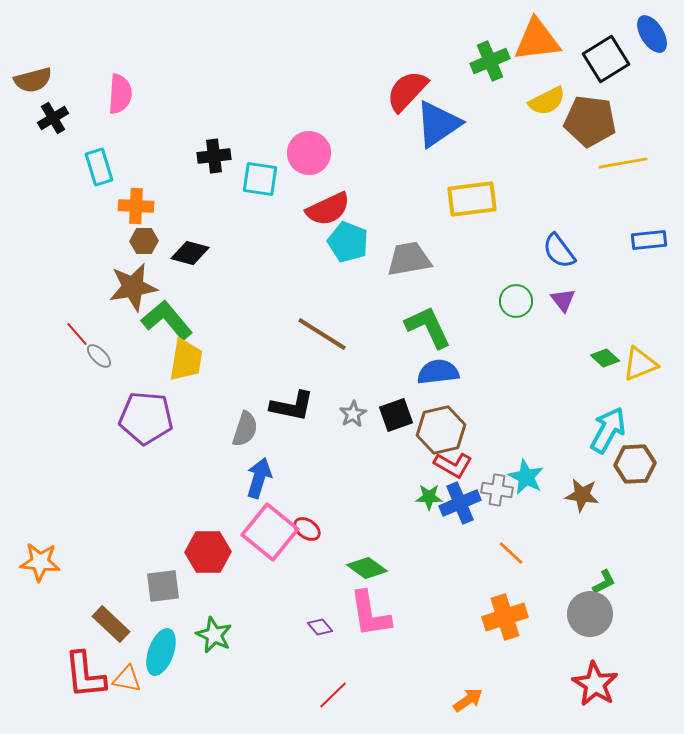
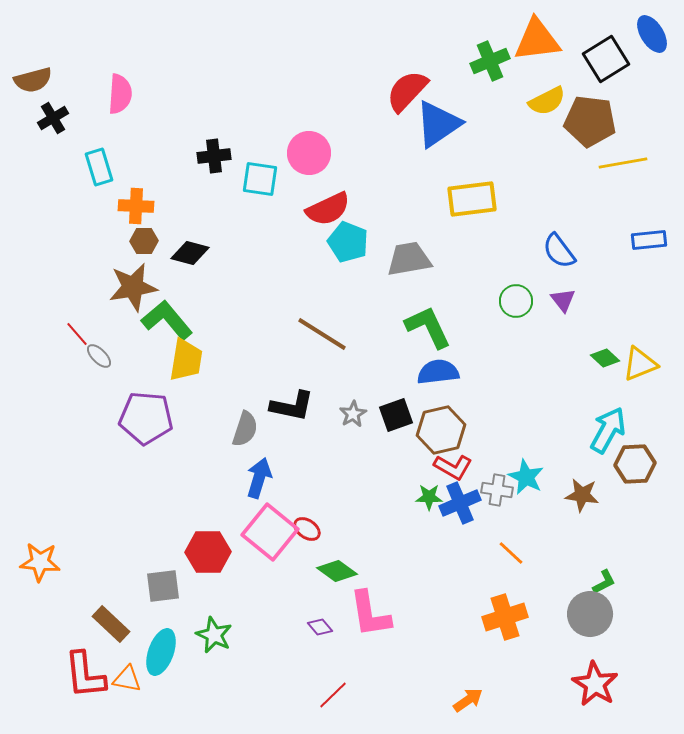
red L-shape at (453, 465): moved 2 px down
green diamond at (367, 568): moved 30 px left, 3 px down
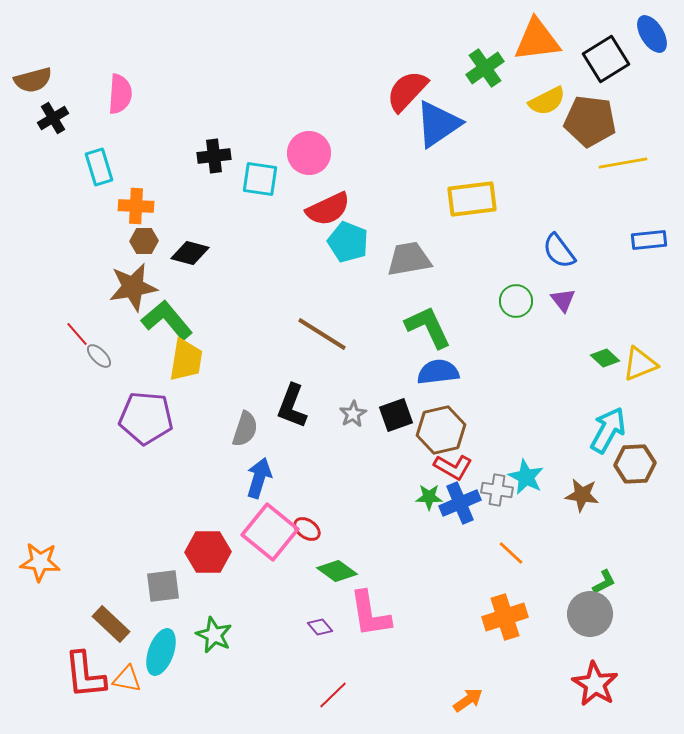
green cross at (490, 61): moved 5 px left, 7 px down; rotated 12 degrees counterclockwise
black L-shape at (292, 406): rotated 99 degrees clockwise
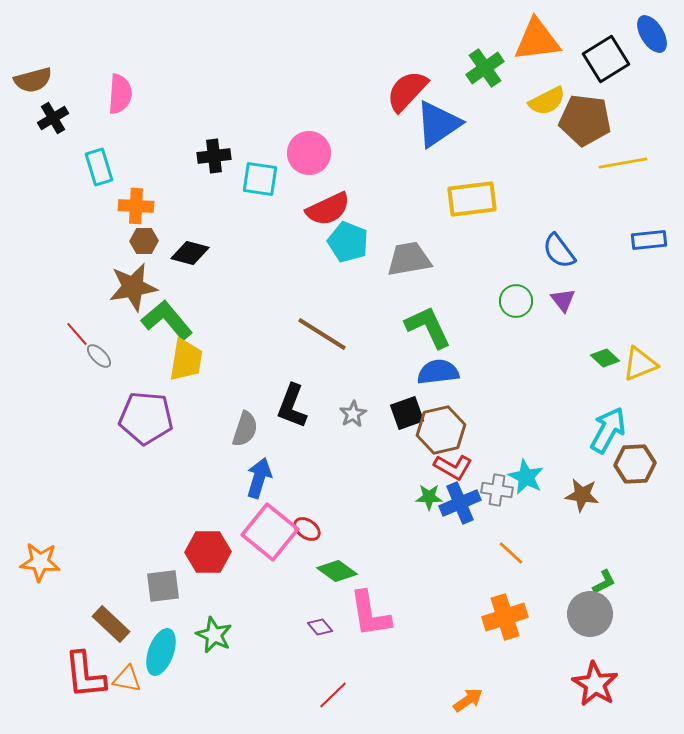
brown pentagon at (590, 121): moved 5 px left, 1 px up
black square at (396, 415): moved 11 px right, 2 px up
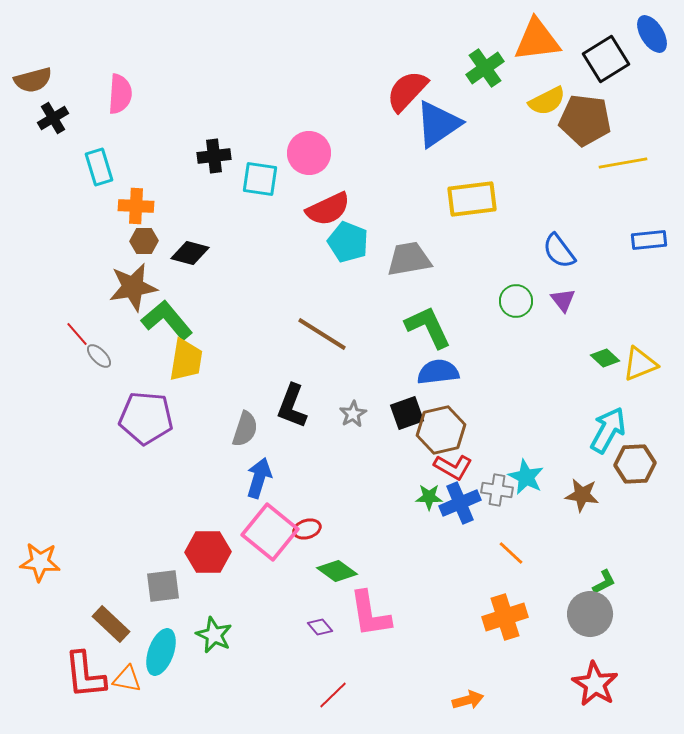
red ellipse at (307, 529): rotated 52 degrees counterclockwise
orange arrow at (468, 700): rotated 20 degrees clockwise
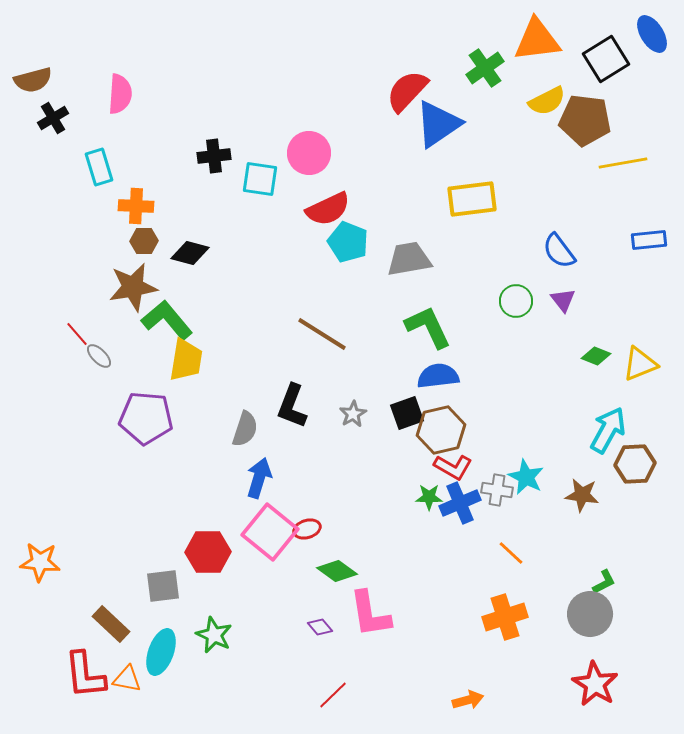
green diamond at (605, 358): moved 9 px left, 2 px up; rotated 20 degrees counterclockwise
blue semicircle at (438, 372): moved 4 px down
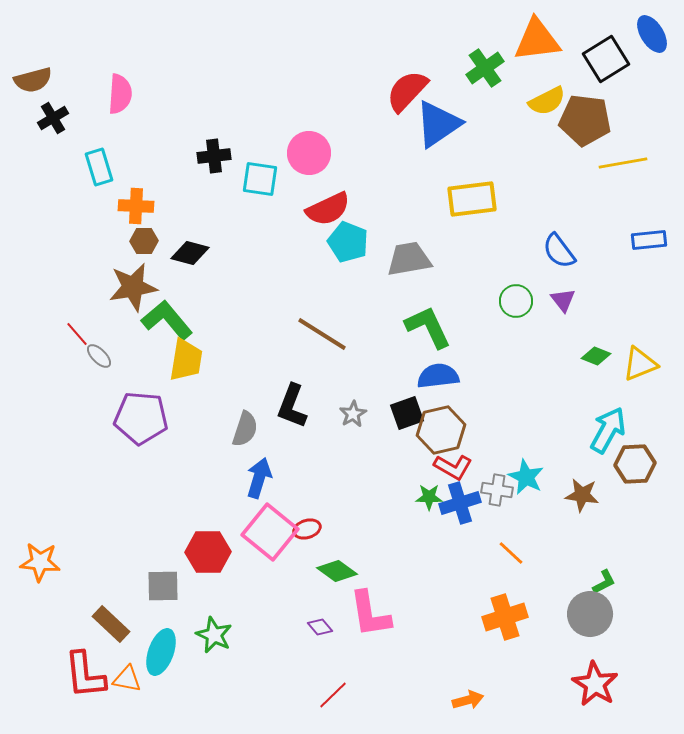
purple pentagon at (146, 418): moved 5 px left
blue cross at (460, 503): rotated 6 degrees clockwise
gray square at (163, 586): rotated 6 degrees clockwise
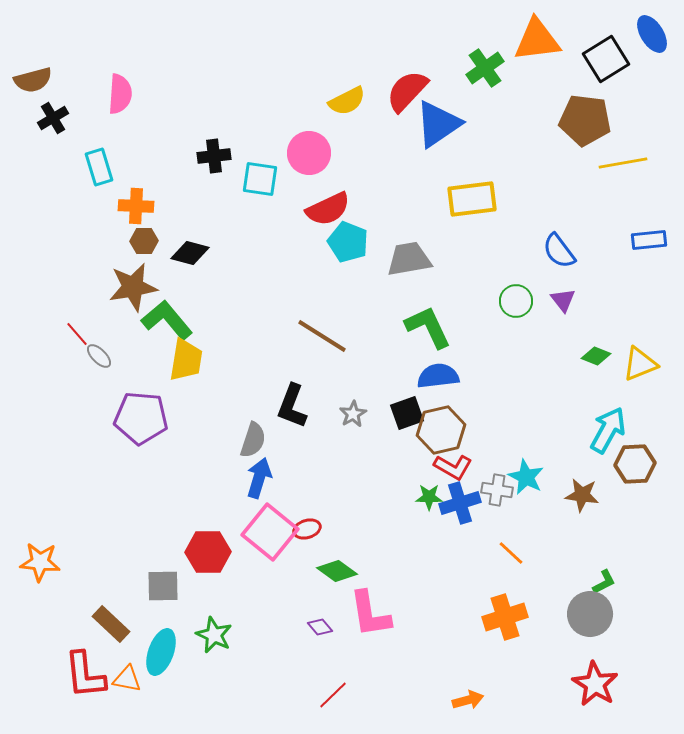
yellow semicircle at (547, 101): moved 200 px left
brown line at (322, 334): moved 2 px down
gray semicircle at (245, 429): moved 8 px right, 11 px down
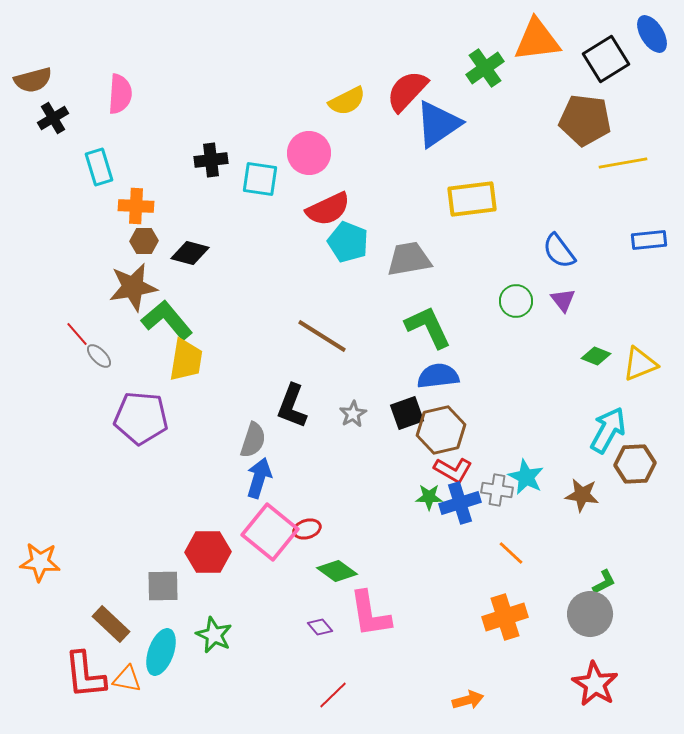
black cross at (214, 156): moved 3 px left, 4 px down
red L-shape at (453, 467): moved 3 px down
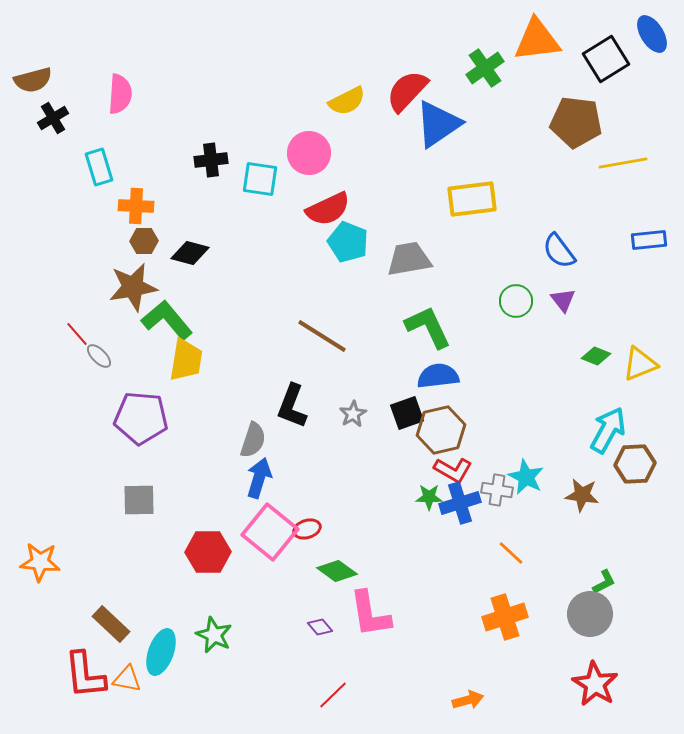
brown pentagon at (585, 120): moved 9 px left, 2 px down
gray square at (163, 586): moved 24 px left, 86 px up
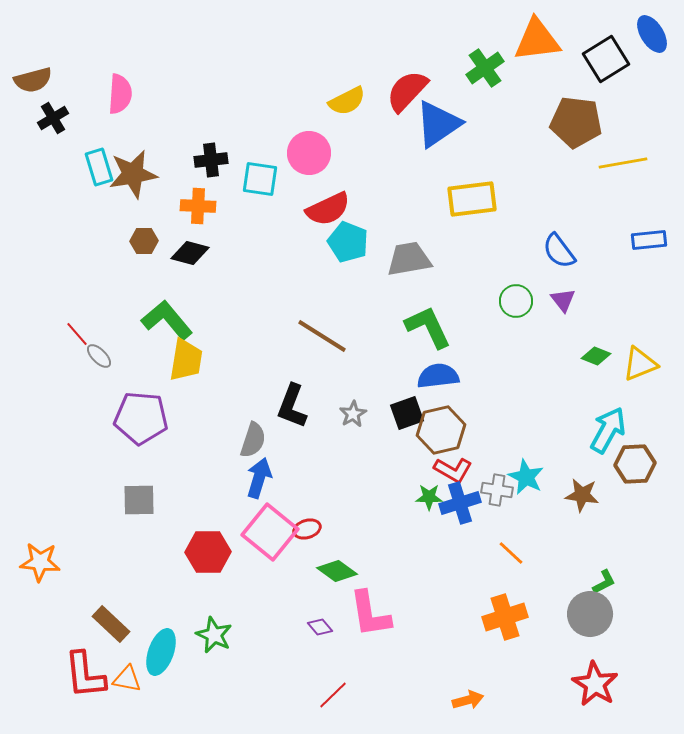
orange cross at (136, 206): moved 62 px right
brown star at (133, 287): moved 113 px up
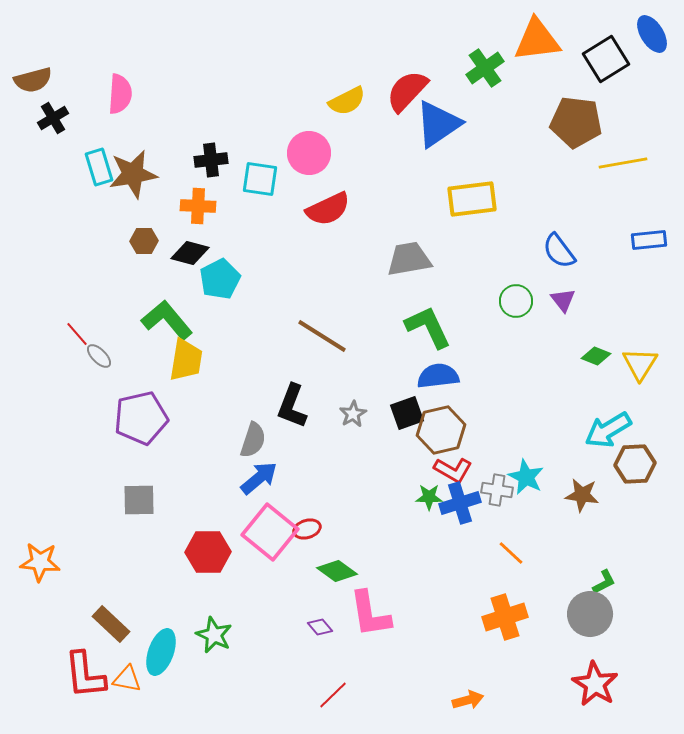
cyan pentagon at (348, 242): moved 128 px left, 37 px down; rotated 24 degrees clockwise
yellow triangle at (640, 364): rotated 36 degrees counterclockwise
purple pentagon at (141, 418): rotated 18 degrees counterclockwise
cyan arrow at (608, 430): rotated 150 degrees counterclockwise
blue arrow at (259, 478): rotated 33 degrees clockwise
